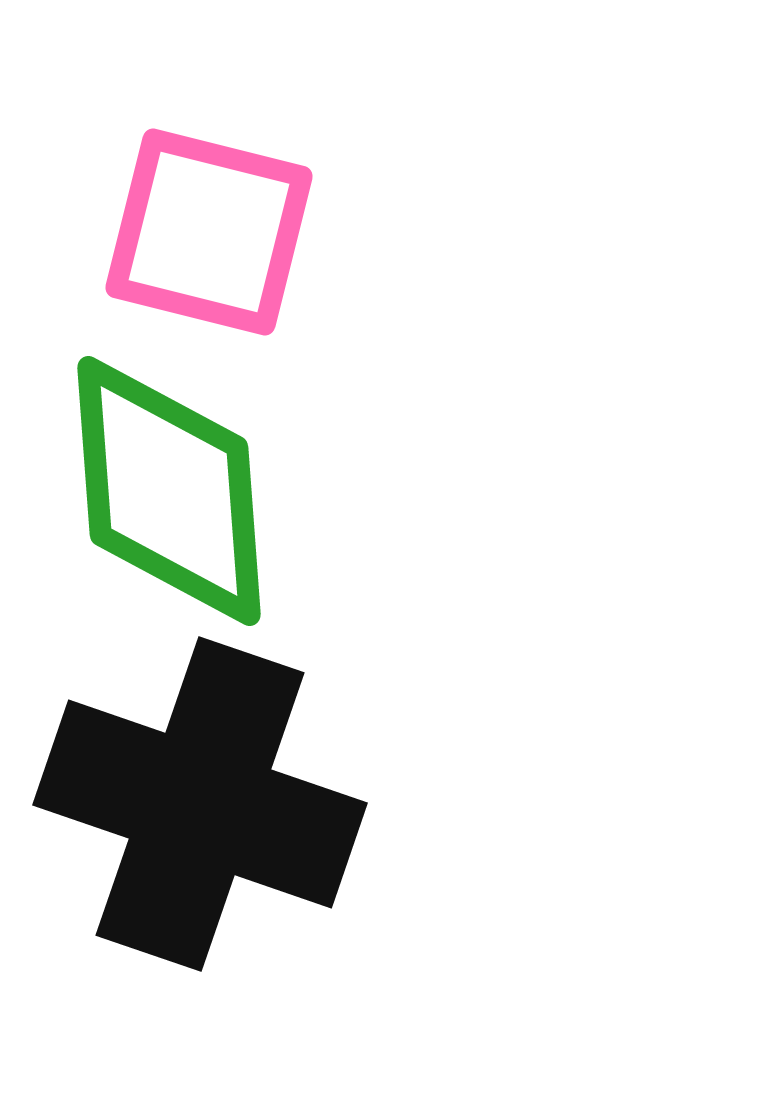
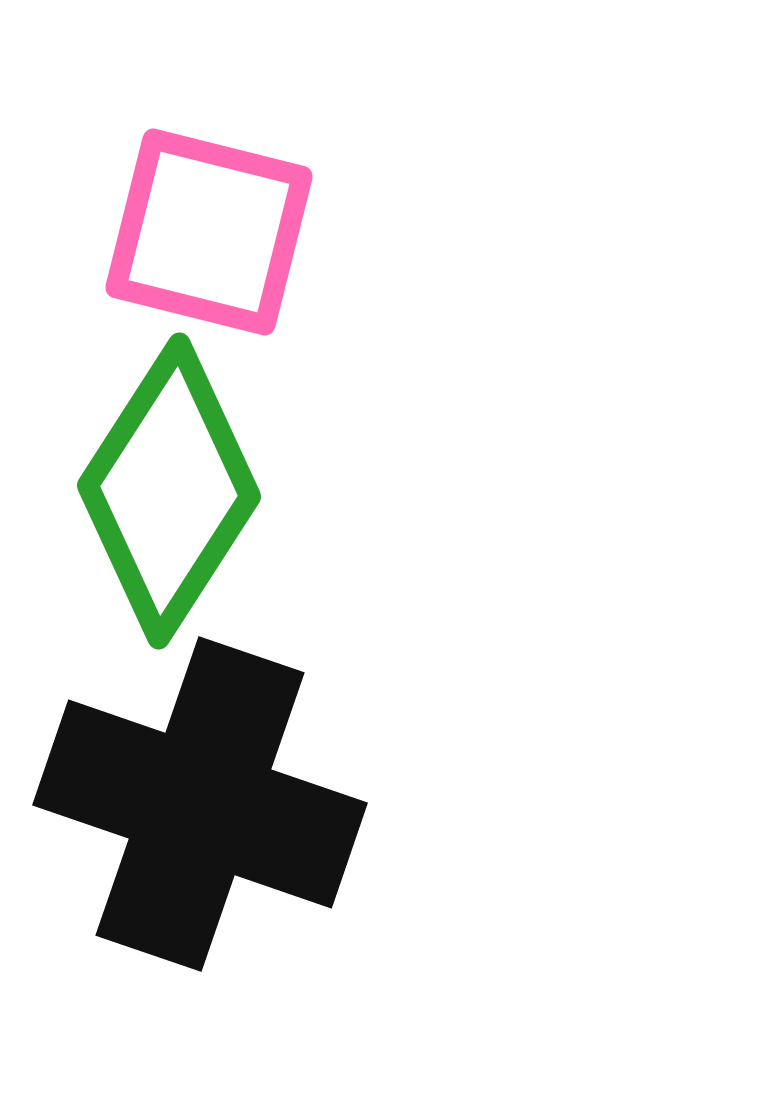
green diamond: rotated 37 degrees clockwise
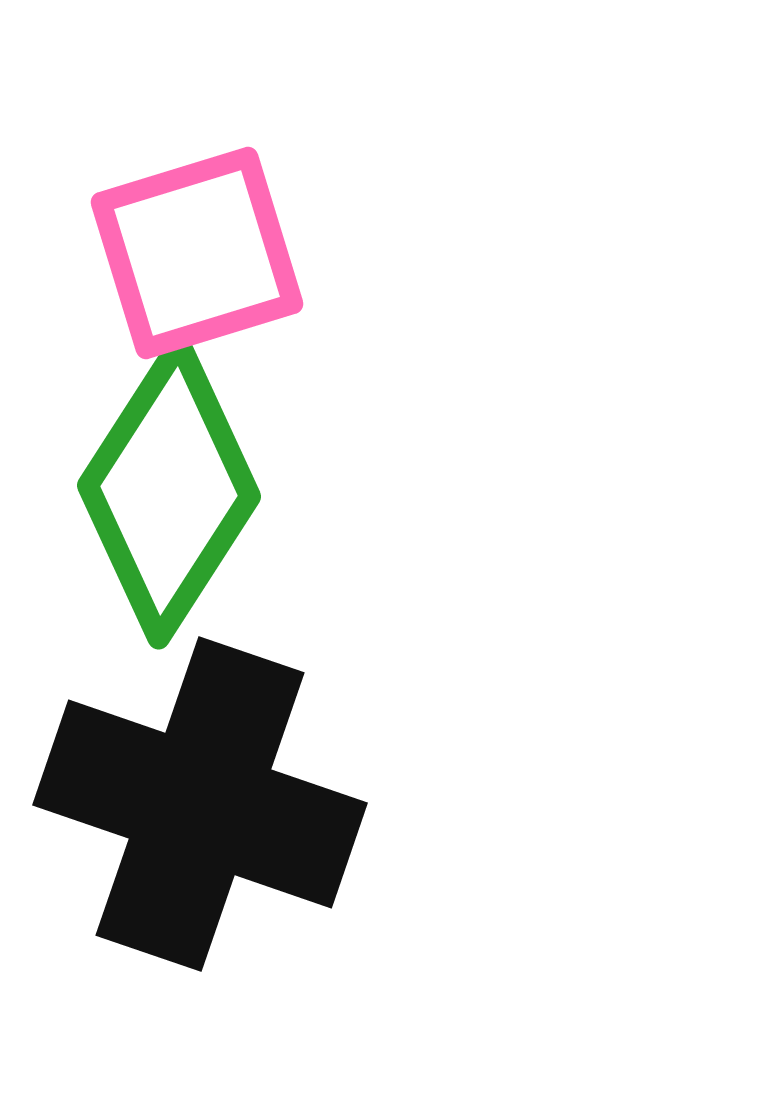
pink square: moved 12 px left, 21 px down; rotated 31 degrees counterclockwise
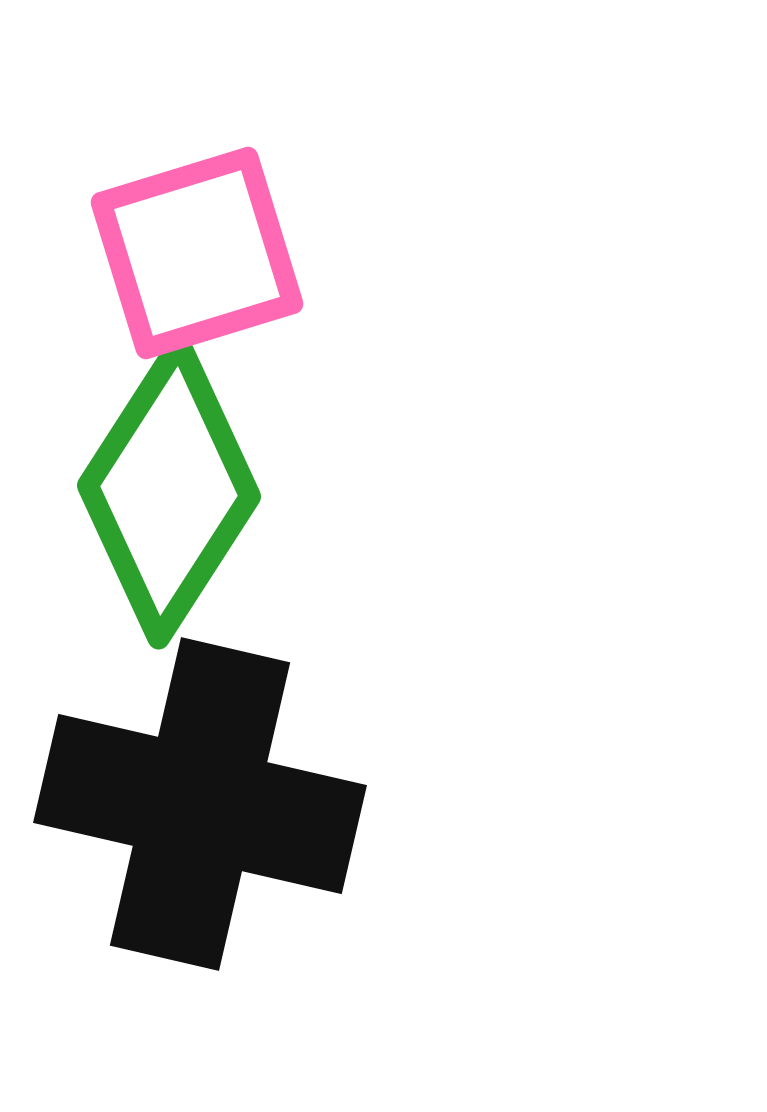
black cross: rotated 6 degrees counterclockwise
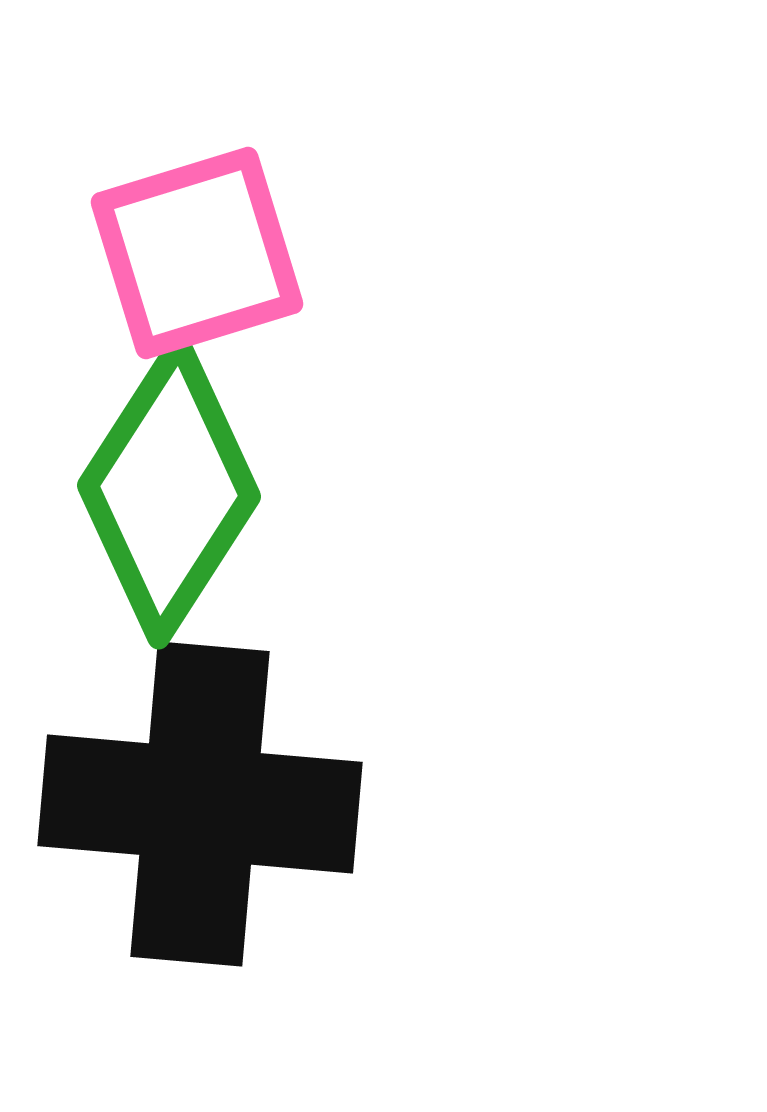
black cross: rotated 8 degrees counterclockwise
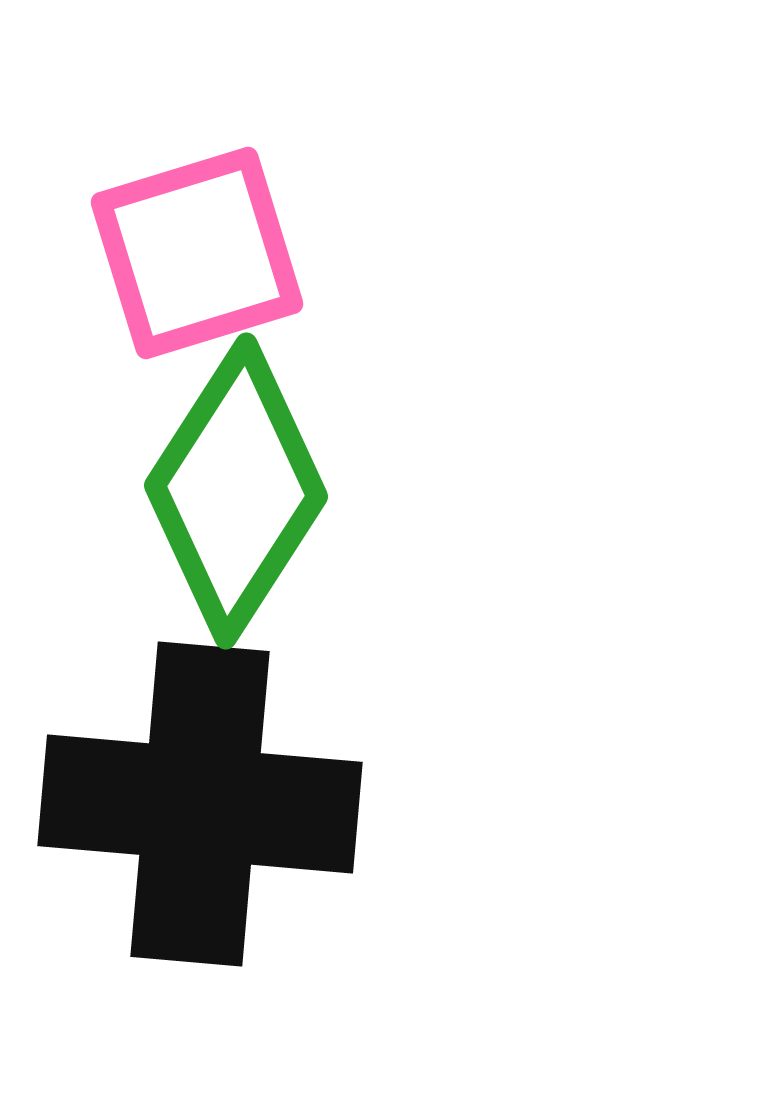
green diamond: moved 67 px right
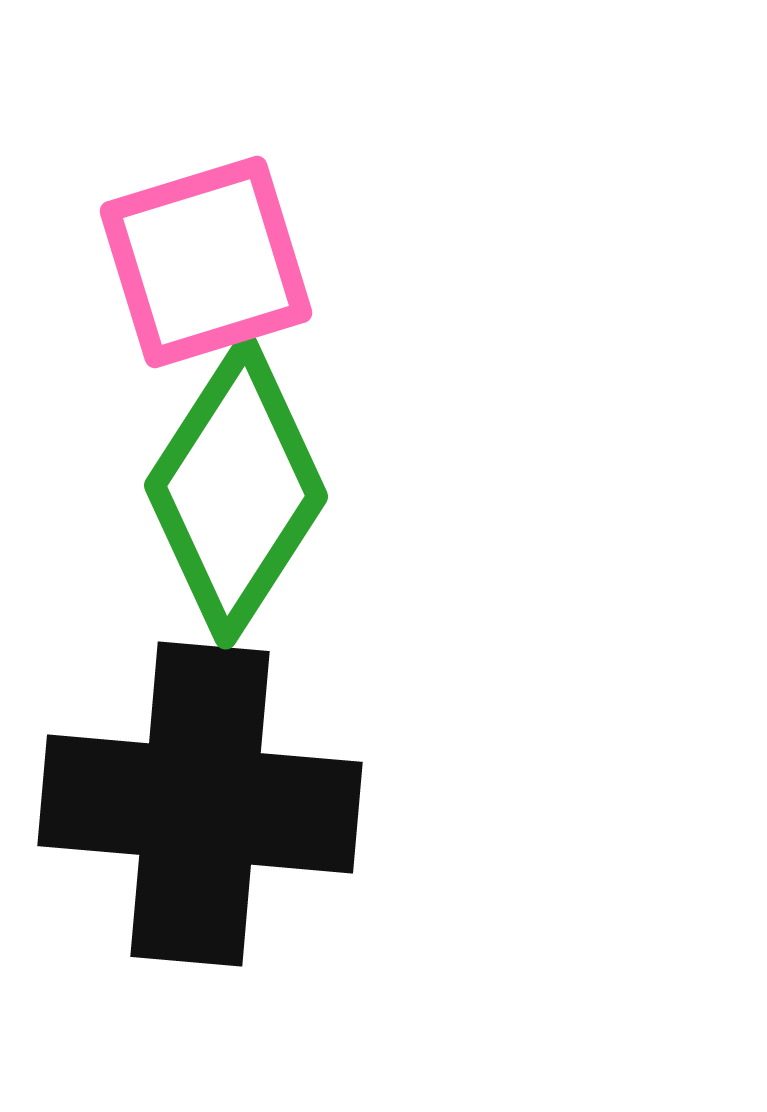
pink square: moved 9 px right, 9 px down
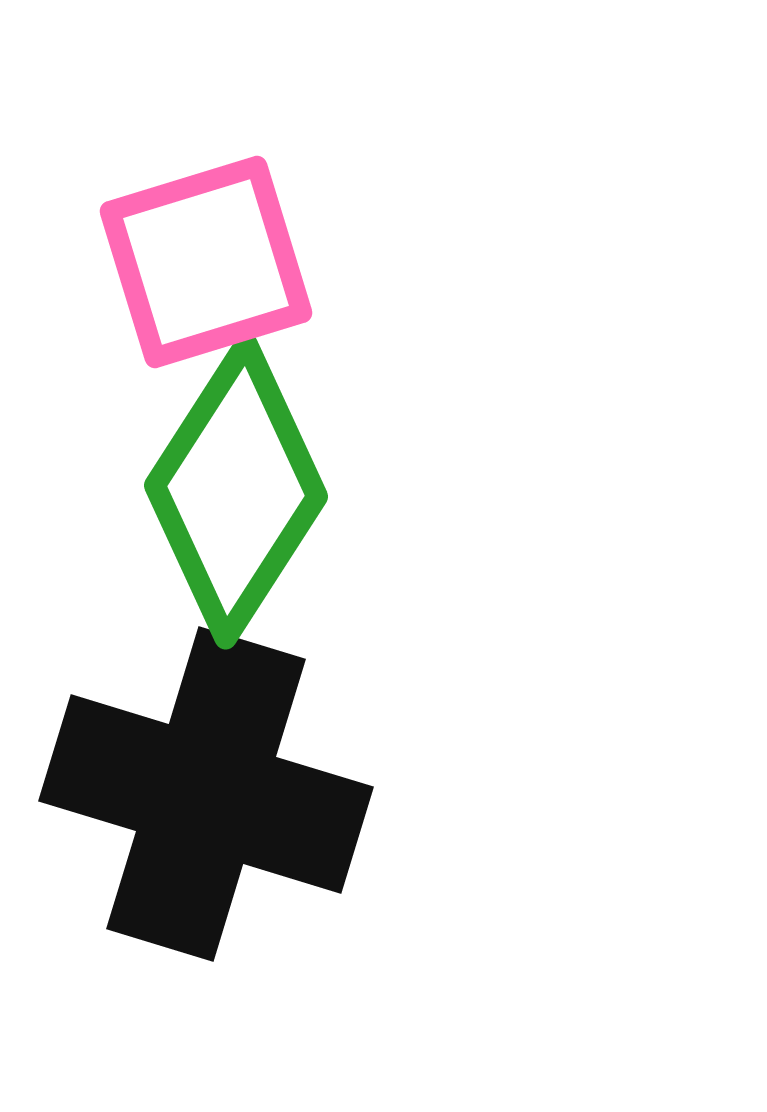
black cross: moved 6 px right, 10 px up; rotated 12 degrees clockwise
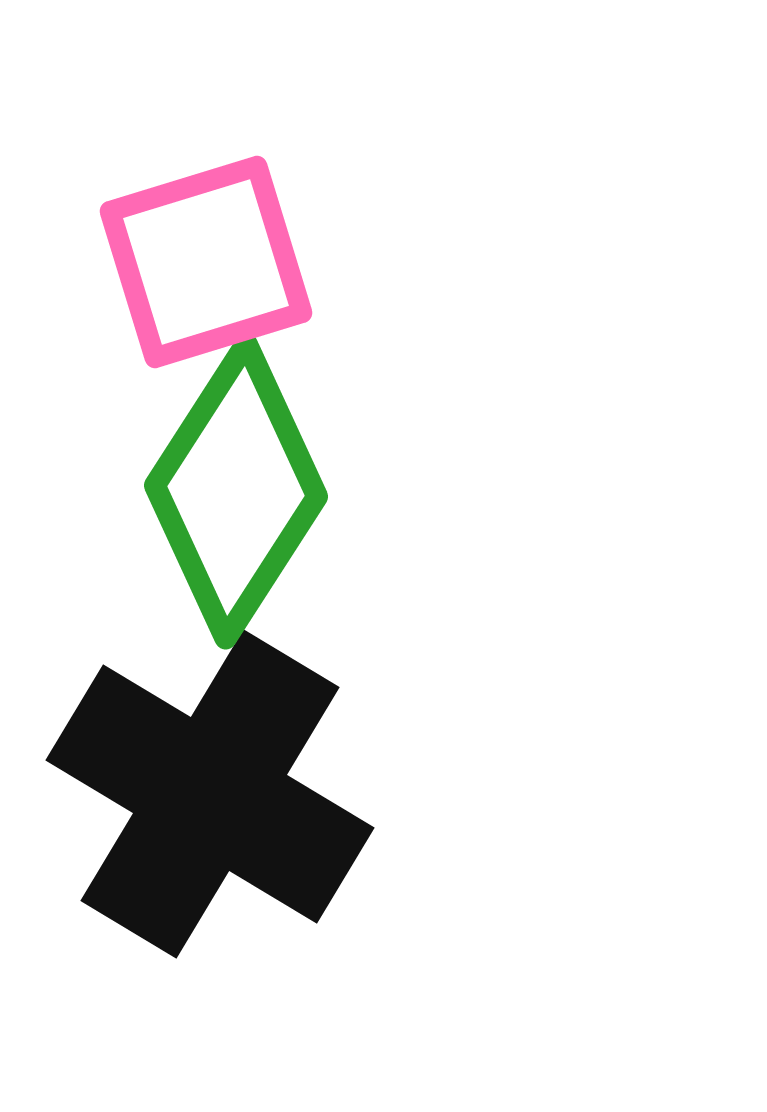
black cross: moved 4 px right; rotated 14 degrees clockwise
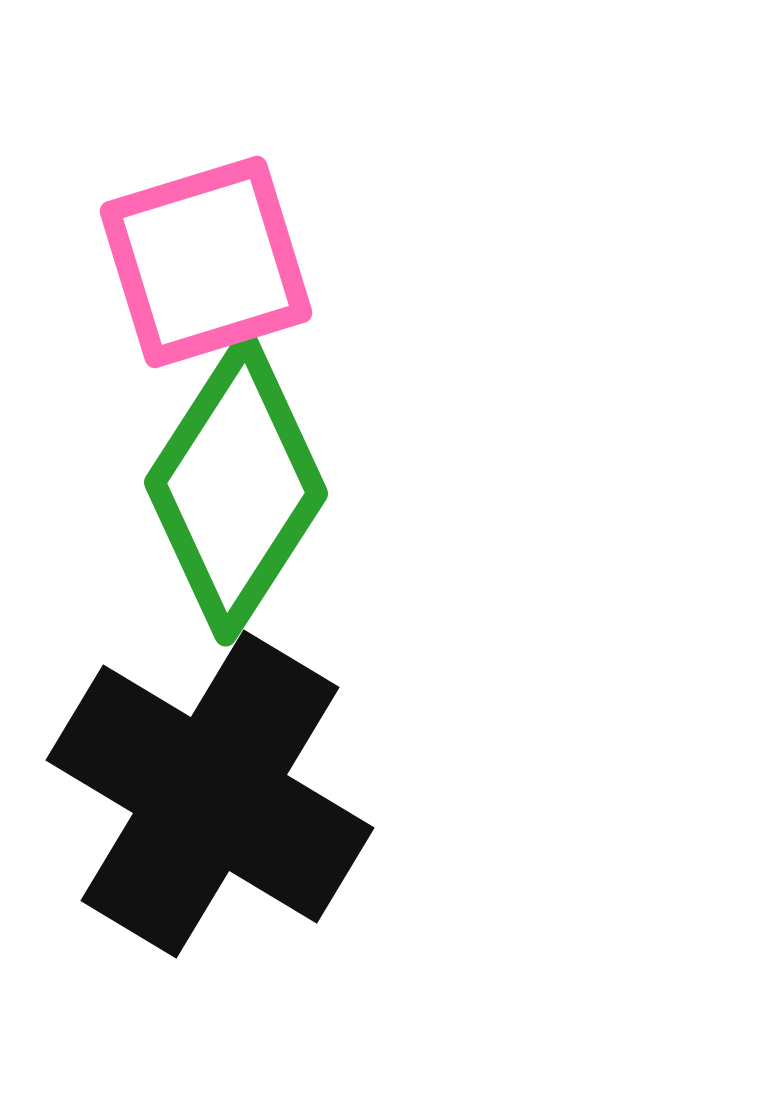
green diamond: moved 3 px up
